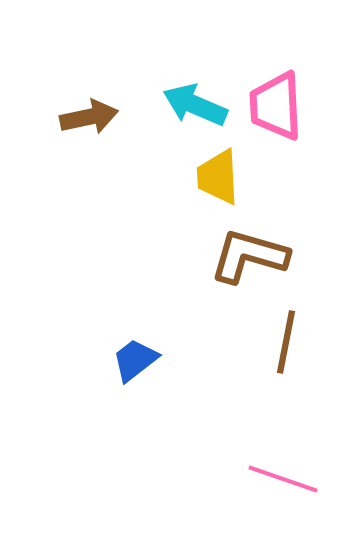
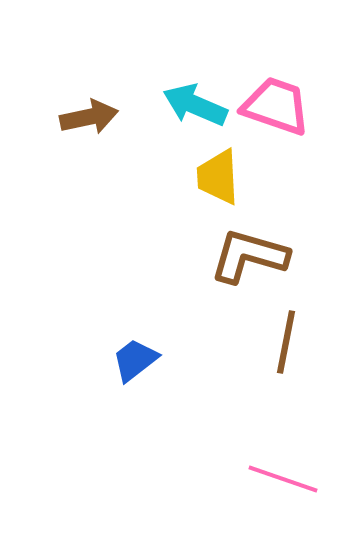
pink trapezoid: rotated 112 degrees clockwise
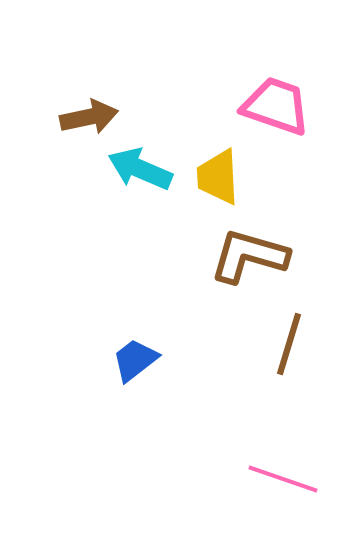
cyan arrow: moved 55 px left, 64 px down
brown line: moved 3 px right, 2 px down; rotated 6 degrees clockwise
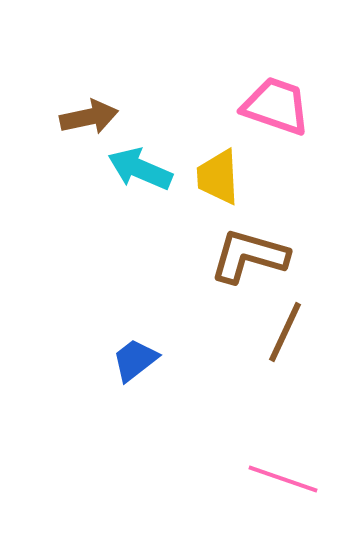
brown line: moved 4 px left, 12 px up; rotated 8 degrees clockwise
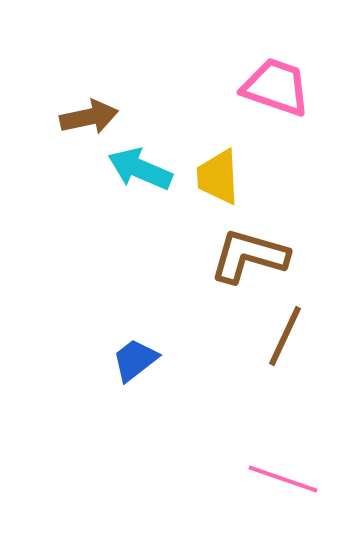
pink trapezoid: moved 19 px up
brown line: moved 4 px down
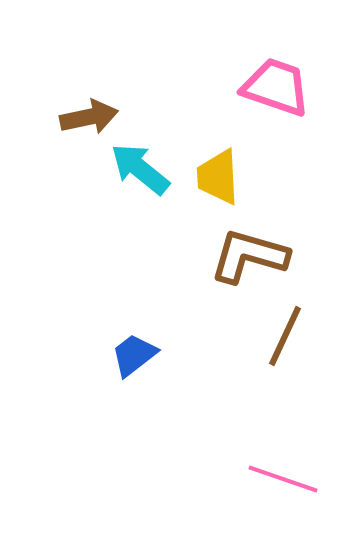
cyan arrow: rotated 16 degrees clockwise
blue trapezoid: moved 1 px left, 5 px up
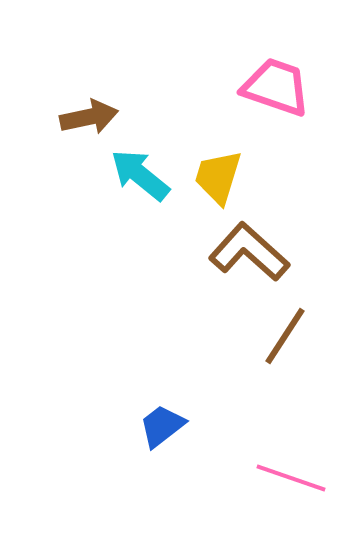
cyan arrow: moved 6 px down
yellow trapezoid: rotated 20 degrees clockwise
brown L-shape: moved 4 px up; rotated 26 degrees clockwise
brown line: rotated 8 degrees clockwise
blue trapezoid: moved 28 px right, 71 px down
pink line: moved 8 px right, 1 px up
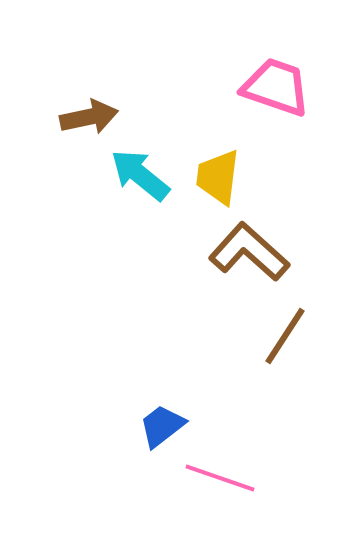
yellow trapezoid: rotated 10 degrees counterclockwise
pink line: moved 71 px left
